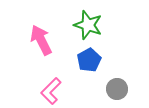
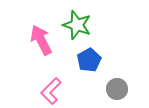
green star: moved 11 px left
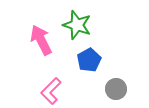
gray circle: moved 1 px left
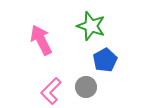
green star: moved 14 px right, 1 px down
blue pentagon: moved 16 px right
gray circle: moved 30 px left, 2 px up
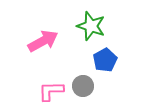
pink arrow: moved 2 px right, 1 px down; rotated 88 degrees clockwise
gray circle: moved 3 px left, 1 px up
pink L-shape: rotated 44 degrees clockwise
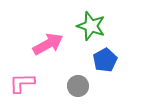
pink arrow: moved 5 px right, 3 px down
gray circle: moved 5 px left
pink L-shape: moved 29 px left, 8 px up
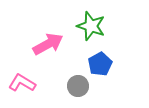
blue pentagon: moved 5 px left, 4 px down
pink L-shape: rotated 32 degrees clockwise
